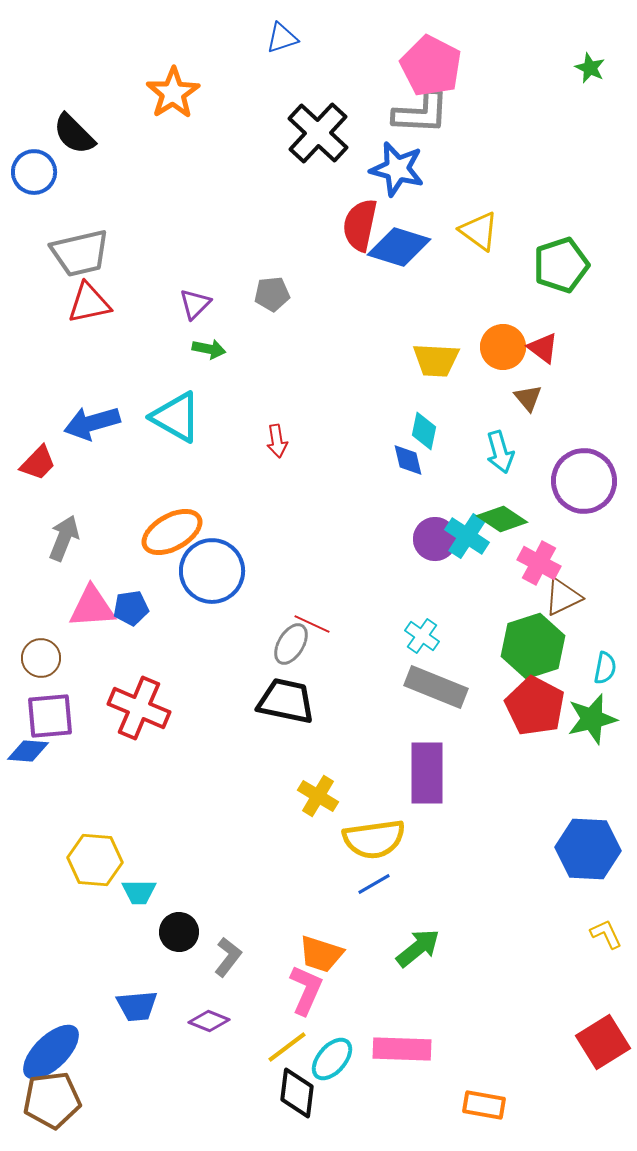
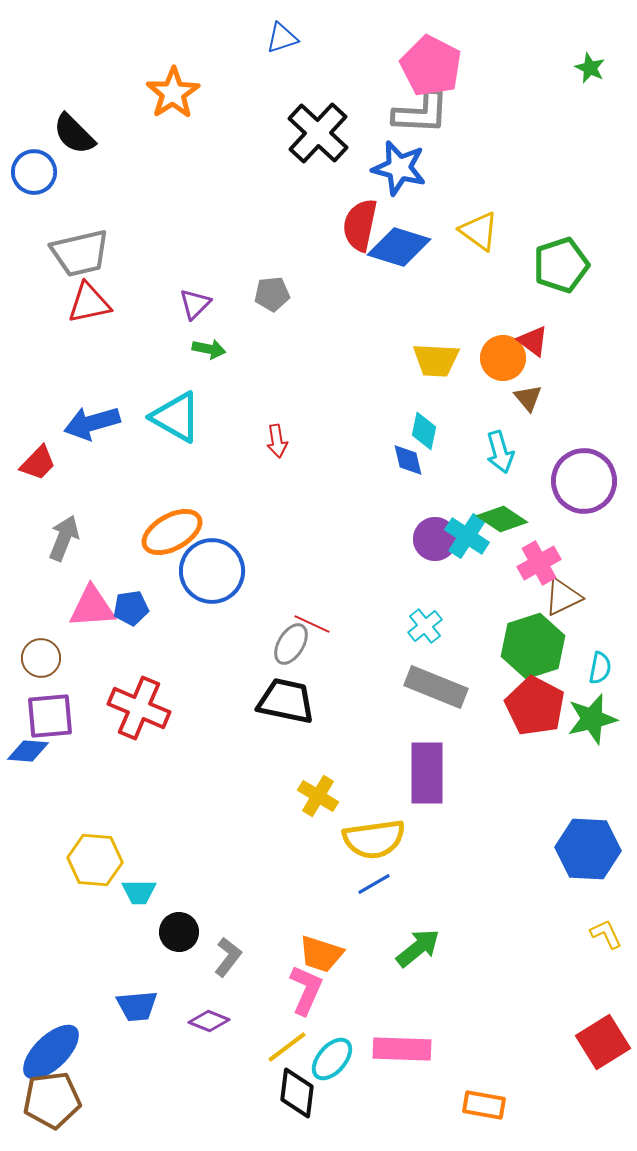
blue star at (397, 169): moved 2 px right, 1 px up
orange circle at (503, 347): moved 11 px down
red triangle at (543, 348): moved 10 px left, 7 px up
pink cross at (539, 563): rotated 33 degrees clockwise
cyan cross at (422, 636): moved 3 px right, 10 px up; rotated 16 degrees clockwise
cyan semicircle at (605, 668): moved 5 px left
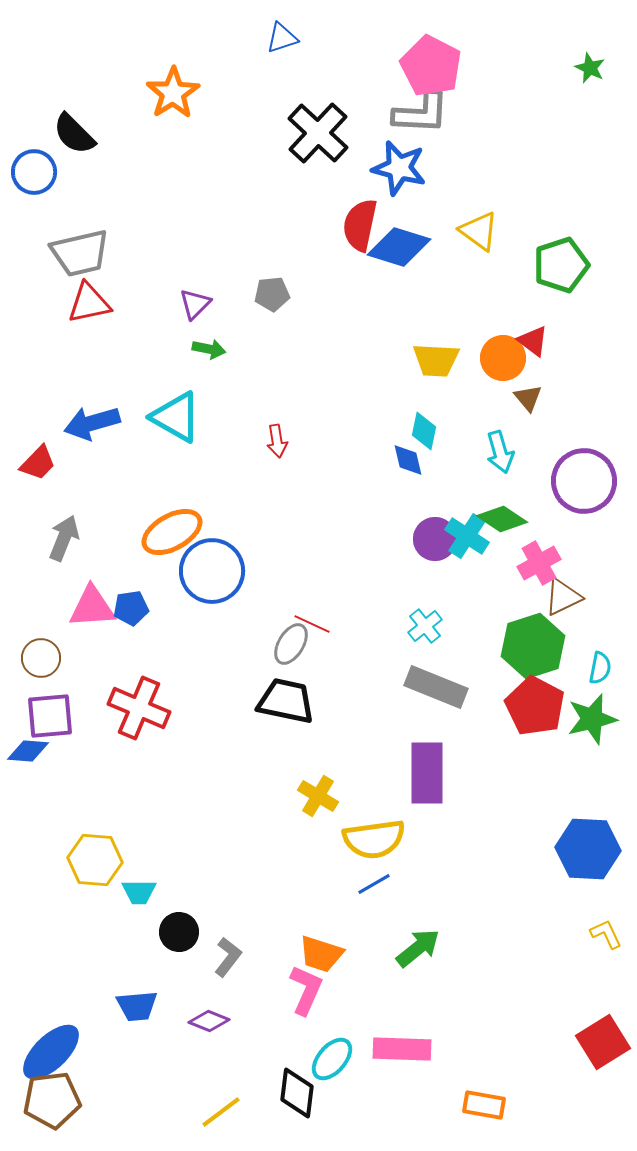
yellow line at (287, 1047): moved 66 px left, 65 px down
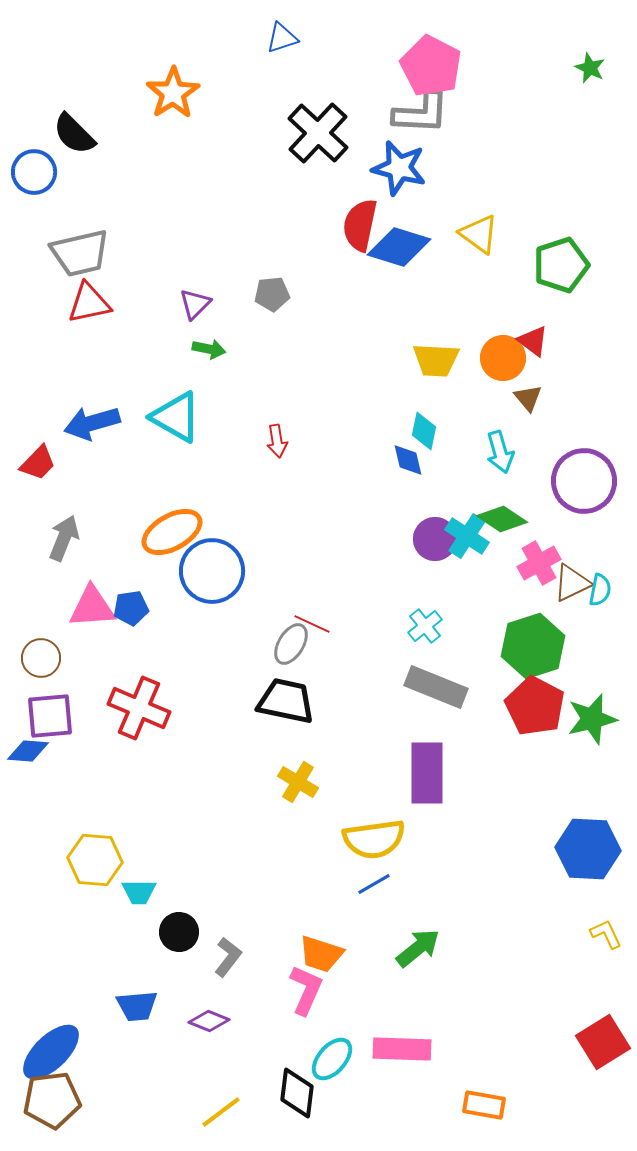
yellow triangle at (479, 231): moved 3 px down
brown triangle at (563, 597): moved 9 px right, 14 px up
cyan semicircle at (600, 668): moved 78 px up
yellow cross at (318, 796): moved 20 px left, 14 px up
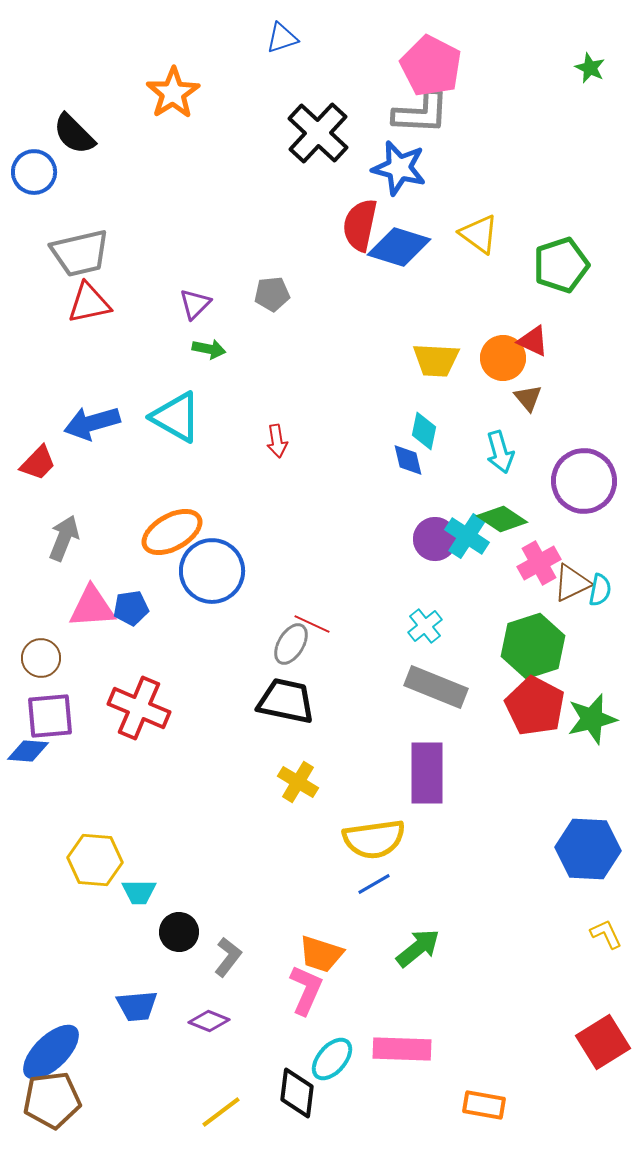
red triangle at (533, 341): rotated 12 degrees counterclockwise
